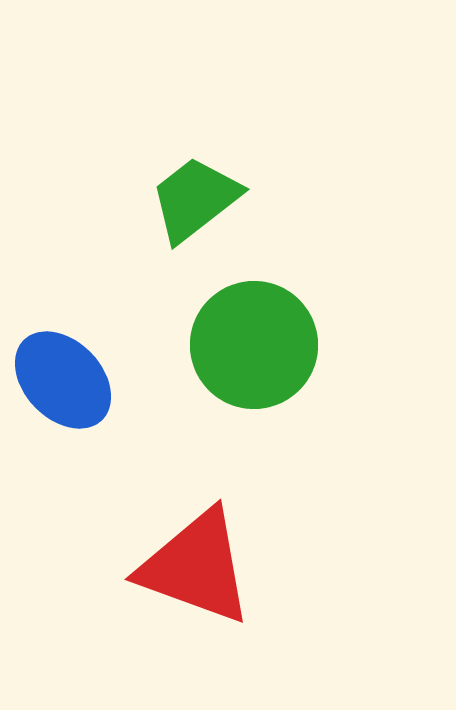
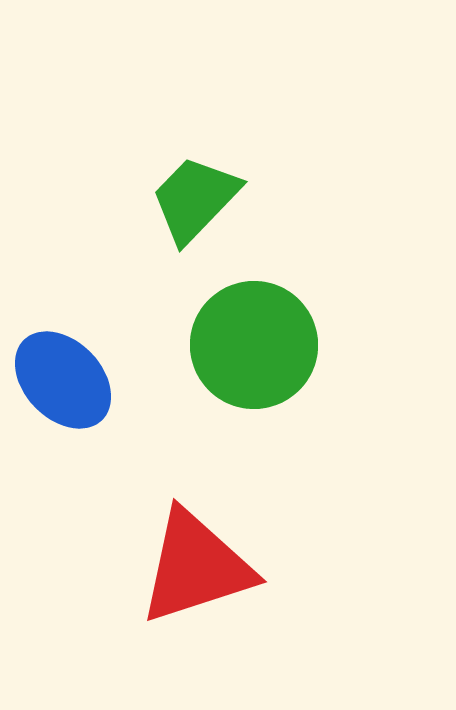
green trapezoid: rotated 8 degrees counterclockwise
red triangle: rotated 38 degrees counterclockwise
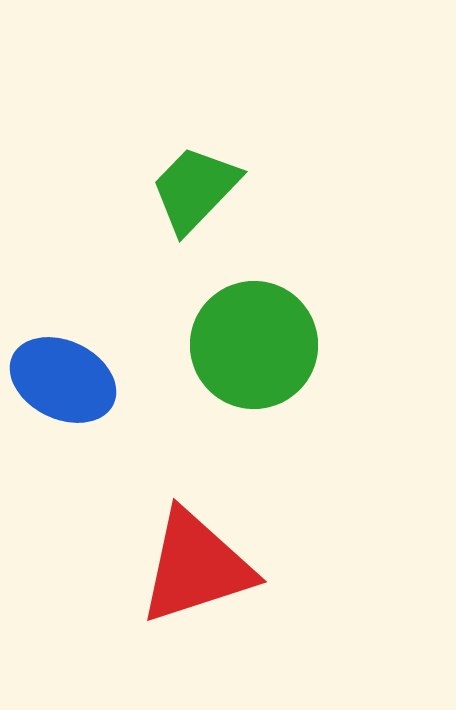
green trapezoid: moved 10 px up
blue ellipse: rotated 20 degrees counterclockwise
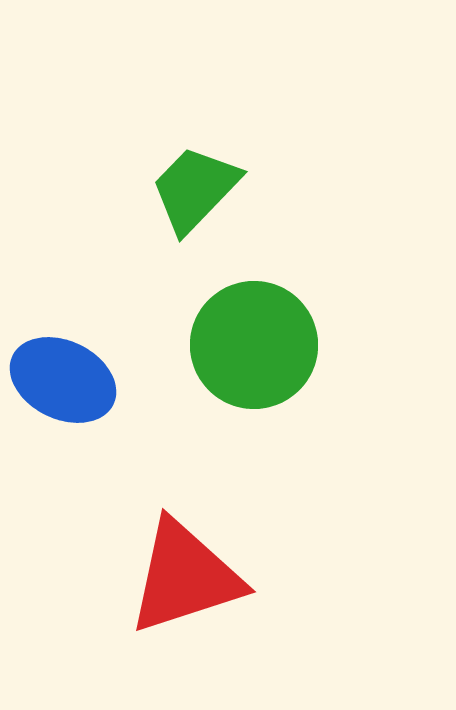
red triangle: moved 11 px left, 10 px down
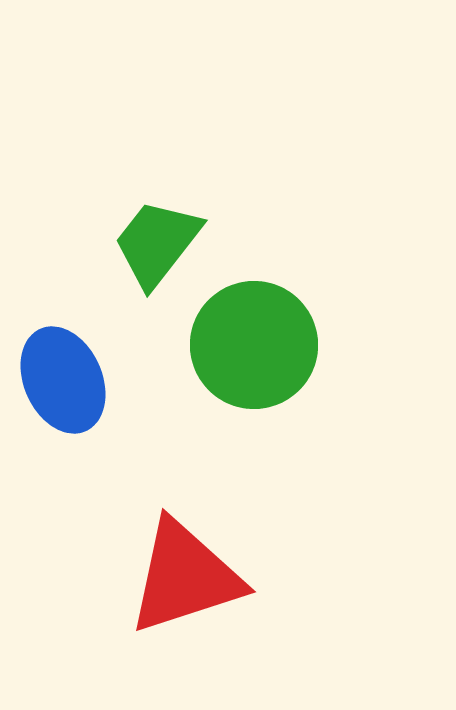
green trapezoid: moved 38 px left, 54 px down; rotated 6 degrees counterclockwise
blue ellipse: rotated 40 degrees clockwise
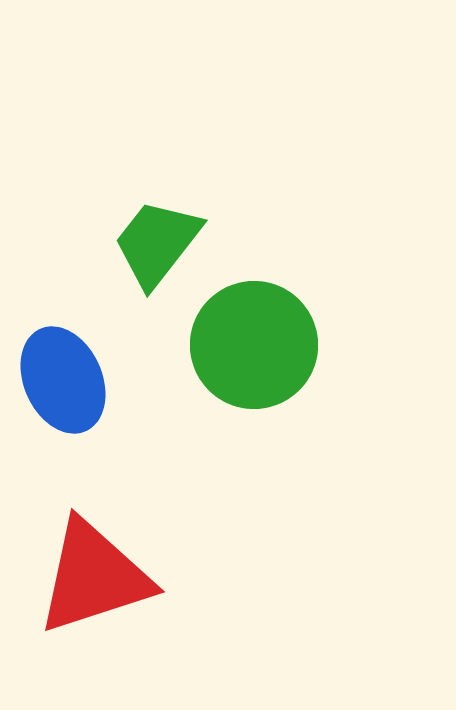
red triangle: moved 91 px left
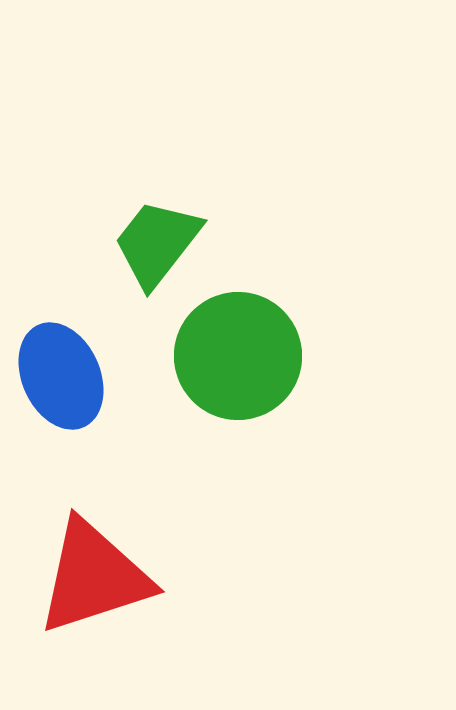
green circle: moved 16 px left, 11 px down
blue ellipse: moved 2 px left, 4 px up
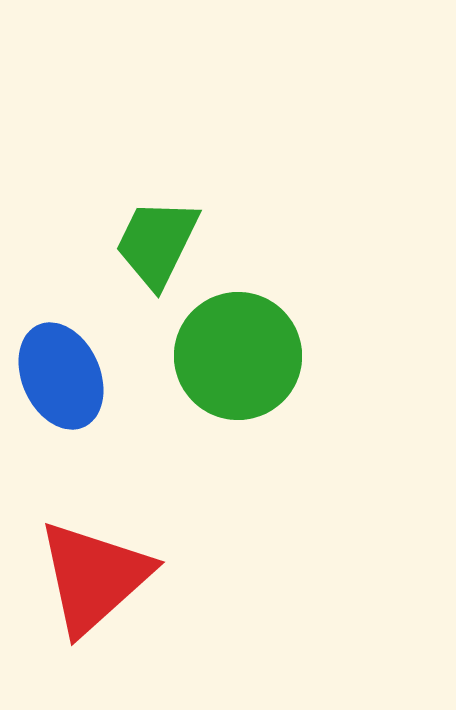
green trapezoid: rotated 12 degrees counterclockwise
red triangle: rotated 24 degrees counterclockwise
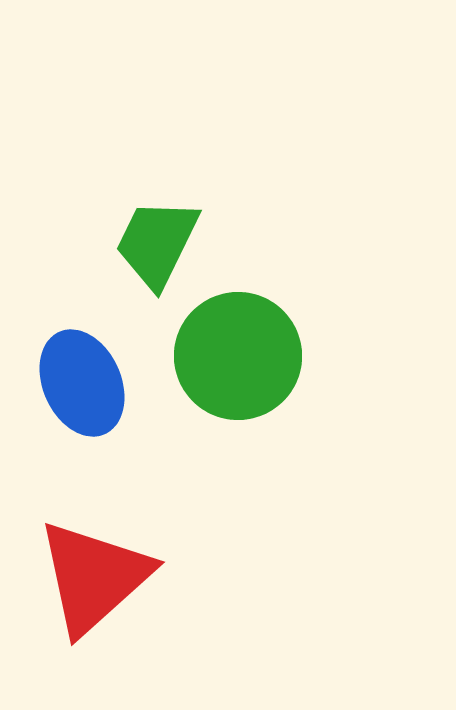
blue ellipse: moved 21 px right, 7 px down
